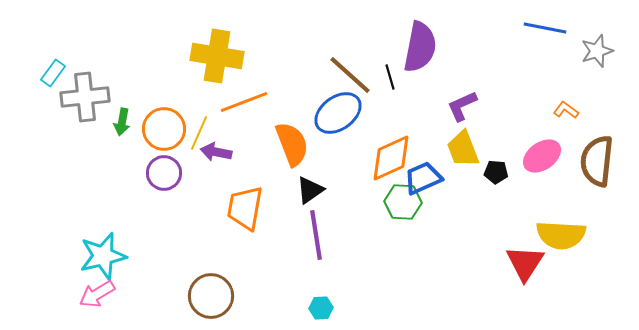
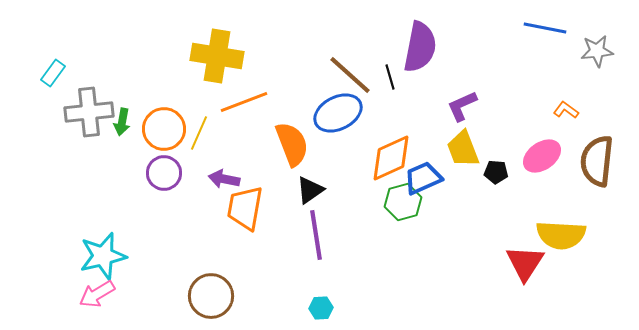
gray star: rotated 12 degrees clockwise
gray cross: moved 4 px right, 15 px down
blue ellipse: rotated 9 degrees clockwise
purple arrow: moved 8 px right, 27 px down
green hexagon: rotated 18 degrees counterclockwise
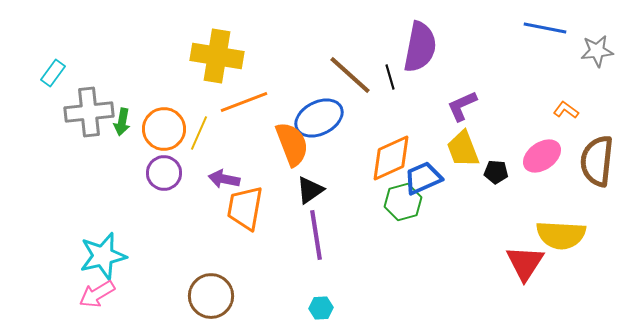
blue ellipse: moved 19 px left, 5 px down
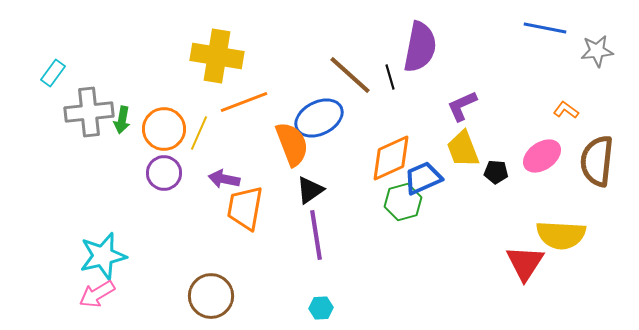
green arrow: moved 2 px up
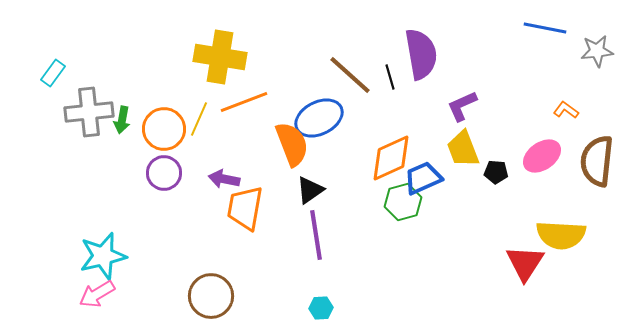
purple semicircle: moved 1 px right, 7 px down; rotated 21 degrees counterclockwise
yellow cross: moved 3 px right, 1 px down
yellow line: moved 14 px up
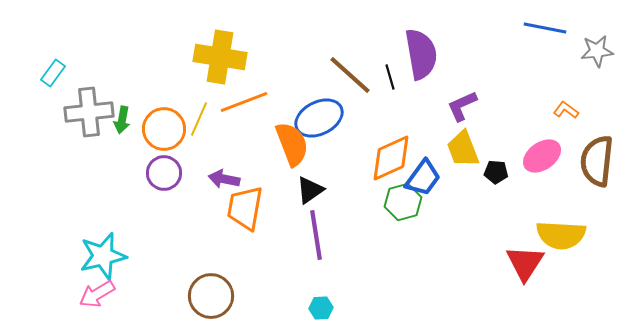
blue trapezoid: rotated 150 degrees clockwise
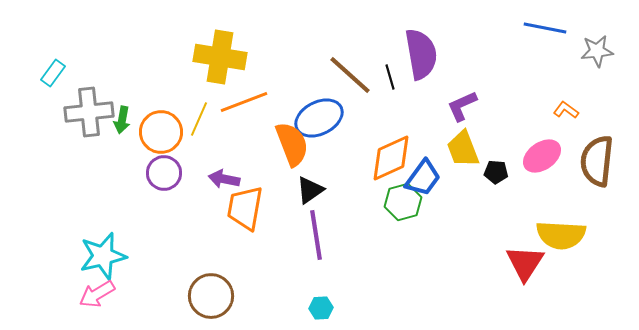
orange circle: moved 3 px left, 3 px down
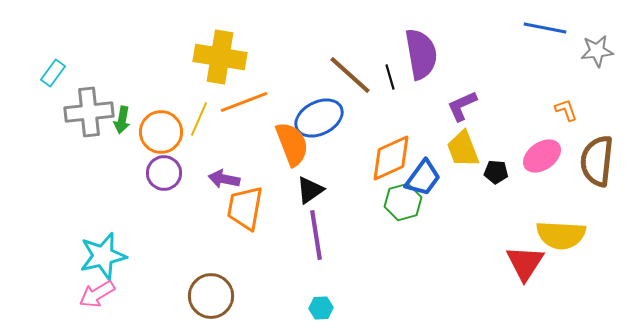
orange L-shape: rotated 35 degrees clockwise
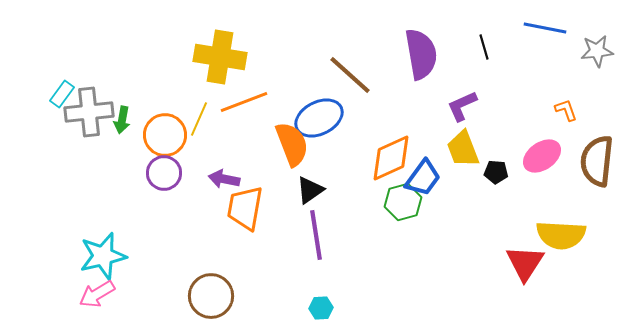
cyan rectangle: moved 9 px right, 21 px down
black line: moved 94 px right, 30 px up
orange circle: moved 4 px right, 3 px down
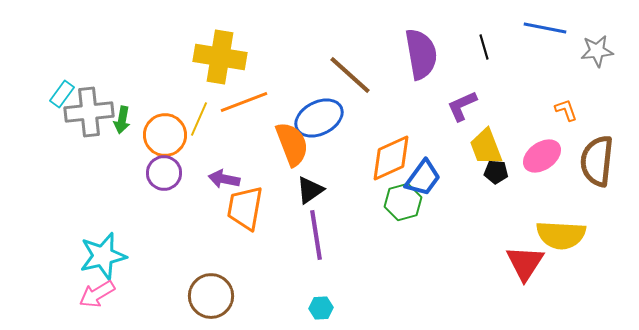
yellow trapezoid: moved 23 px right, 2 px up
